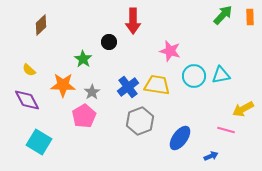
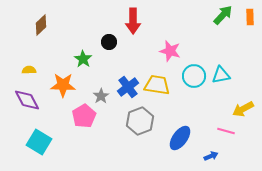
yellow semicircle: rotated 136 degrees clockwise
gray star: moved 9 px right, 4 px down
pink line: moved 1 px down
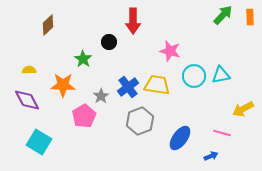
brown diamond: moved 7 px right
pink line: moved 4 px left, 2 px down
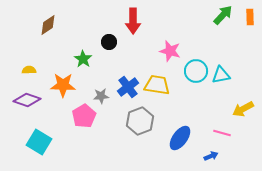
brown diamond: rotated 10 degrees clockwise
cyan circle: moved 2 px right, 5 px up
gray star: rotated 28 degrees clockwise
purple diamond: rotated 44 degrees counterclockwise
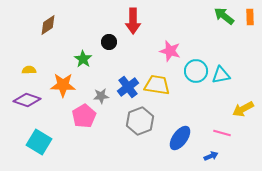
green arrow: moved 1 px right, 1 px down; rotated 95 degrees counterclockwise
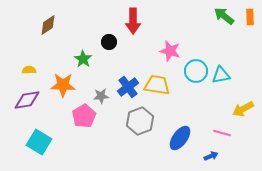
purple diamond: rotated 28 degrees counterclockwise
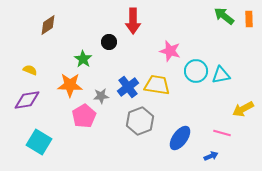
orange rectangle: moved 1 px left, 2 px down
yellow semicircle: moved 1 px right; rotated 24 degrees clockwise
orange star: moved 7 px right
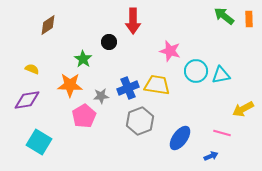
yellow semicircle: moved 2 px right, 1 px up
blue cross: moved 1 px down; rotated 15 degrees clockwise
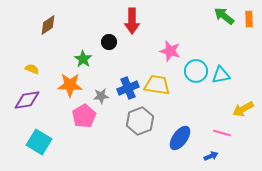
red arrow: moved 1 px left
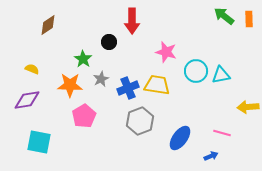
pink star: moved 4 px left, 1 px down
gray star: moved 17 px up; rotated 21 degrees counterclockwise
yellow arrow: moved 5 px right, 2 px up; rotated 25 degrees clockwise
cyan square: rotated 20 degrees counterclockwise
